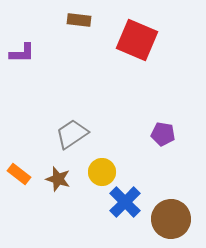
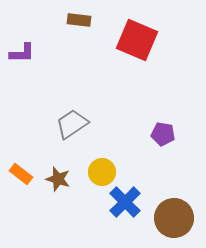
gray trapezoid: moved 10 px up
orange rectangle: moved 2 px right
brown circle: moved 3 px right, 1 px up
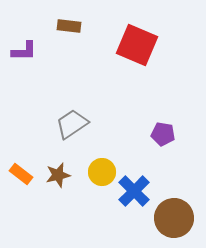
brown rectangle: moved 10 px left, 6 px down
red square: moved 5 px down
purple L-shape: moved 2 px right, 2 px up
brown star: moved 4 px up; rotated 30 degrees counterclockwise
blue cross: moved 9 px right, 11 px up
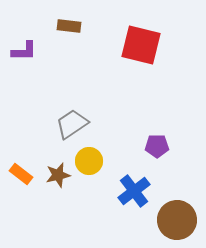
red square: moved 4 px right; rotated 9 degrees counterclockwise
purple pentagon: moved 6 px left, 12 px down; rotated 10 degrees counterclockwise
yellow circle: moved 13 px left, 11 px up
blue cross: rotated 8 degrees clockwise
brown circle: moved 3 px right, 2 px down
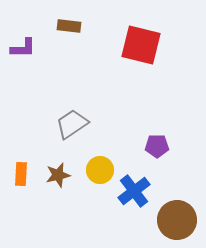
purple L-shape: moved 1 px left, 3 px up
yellow circle: moved 11 px right, 9 px down
orange rectangle: rotated 55 degrees clockwise
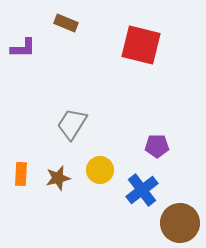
brown rectangle: moved 3 px left, 3 px up; rotated 15 degrees clockwise
gray trapezoid: rotated 24 degrees counterclockwise
brown star: moved 3 px down
blue cross: moved 8 px right, 1 px up
brown circle: moved 3 px right, 3 px down
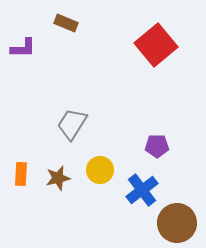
red square: moved 15 px right; rotated 36 degrees clockwise
brown circle: moved 3 px left
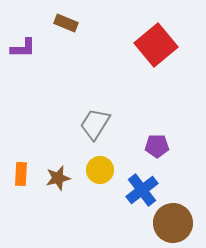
gray trapezoid: moved 23 px right
brown circle: moved 4 px left
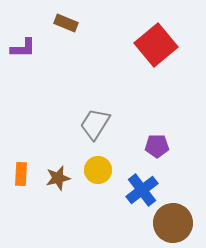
yellow circle: moved 2 px left
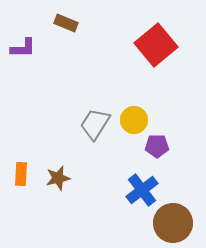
yellow circle: moved 36 px right, 50 px up
